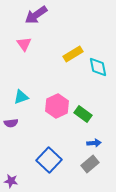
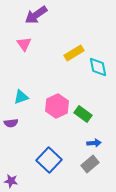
yellow rectangle: moved 1 px right, 1 px up
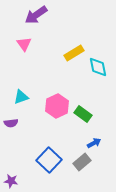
blue arrow: rotated 24 degrees counterclockwise
gray rectangle: moved 8 px left, 2 px up
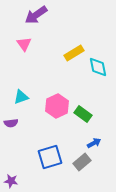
blue square: moved 1 px right, 3 px up; rotated 30 degrees clockwise
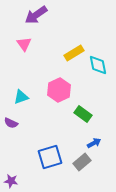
cyan diamond: moved 2 px up
pink hexagon: moved 2 px right, 16 px up
purple semicircle: rotated 32 degrees clockwise
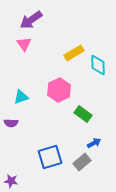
purple arrow: moved 5 px left, 5 px down
cyan diamond: rotated 10 degrees clockwise
purple semicircle: rotated 24 degrees counterclockwise
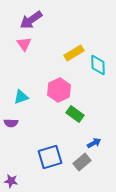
green rectangle: moved 8 px left
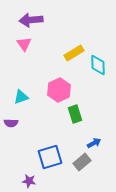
purple arrow: rotated 30 degrees clockwise
green rectangle: rotated 36 degrees clockwise
purple star: moved 18 px right
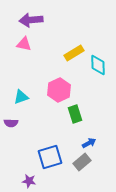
pink triangle: rotated 42 degrees counterclockwise
blue arrow: moved 5 px left
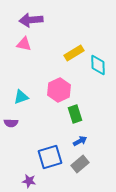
blue arrow: moved 9 px left, 2 px up
gray rectangle: moved 2 px left, 2 px down
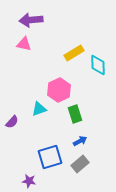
cyan triangle: moved 18 px right, 12 px down
purple semicircle: moved 1 px right, 1 px up; rotated 48 degrees counterclockwise
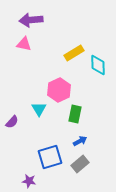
cyan triangle: rotated 42 degrees counterclockwise
green rectangle: rotated 30 degrees clockwise
